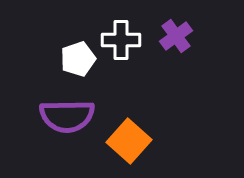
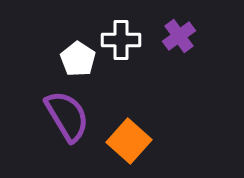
purple cross: moved 3 px right
white pentagon: rotated 20 degrees counterclockwise
purple semicircle: rotated 120 degrees counterclockwise
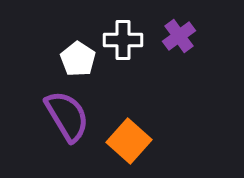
white cross: moved 2 px right
